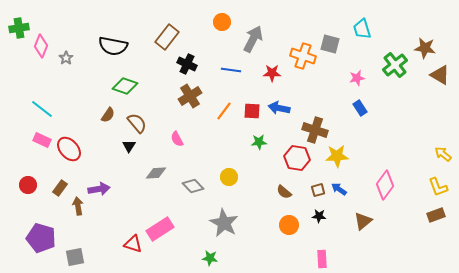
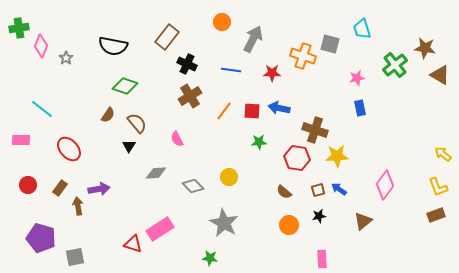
blue rectangle at (360, 108): rotated 21 degrees clockwise
pink rectangle at (42, 140): moved 21 px left; rotated 24 degrees counterclockwise
black star at (319, 216): rotated 16 degrees counterclockwise
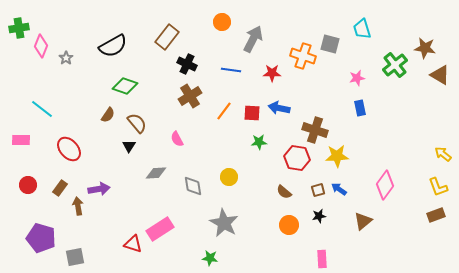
black semicircle at (113, 46): rotated 40 degrees counterclockwise
red square at (252, 111): moved 2 px down
gray diamond at (193, 186): rotated 35 degrees clockwise
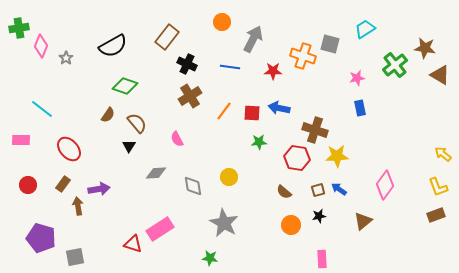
cyan trapezoid at (362, 29): moved 3 px right; rotated 75 degrees clockwise
blue line at (231, 70): moved 1 px left, 3 px up
red star at (272, 73): moved 1 px right, 2 px up
brown rectangle at (60, 188): moved 3 px right, 4 px up
orange circle at (289, 225): moved 2 px right
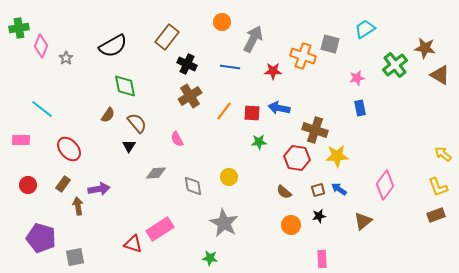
green diamond at (125, 86): rotated 60 degrees clockwise
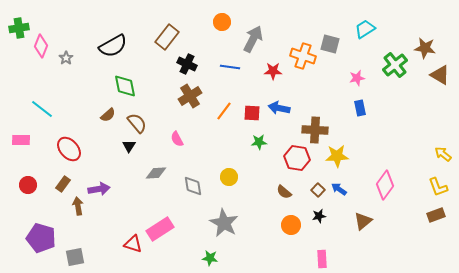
brown semicircle at (108, 115): rotated 14 degrees clockwise
brown cross at (315, 130): rotated 15 degrees counterclockwise
brown square at (318, 190): rotated 32 degrees counterclockwise
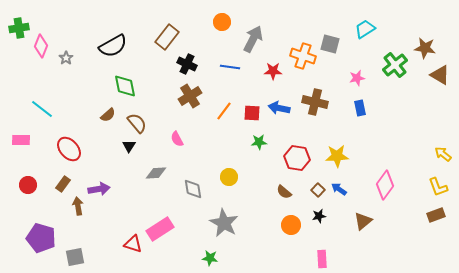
brown cross at (315, 130): moved 28 px up; rotated 10 degrees clockwise
gray diamond at (193, 186): moved 3 px down
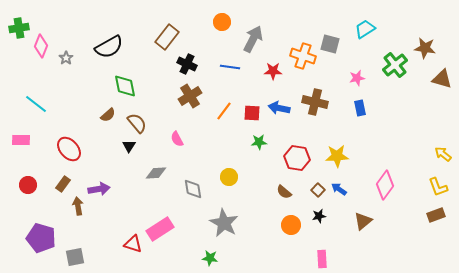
black semicircle at (113, 46): moved 4 px left, 1 px down
brown triangle at (440, 75): moved 2 px right, 4 px down; rotated 15 degrees counterclockwise
cyan line at (42, 109): moved 6 px left, 5 px up
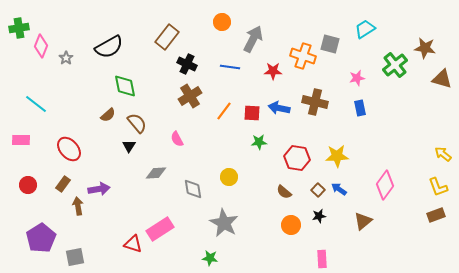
purple pentagon at (41, 238): rotated 24 degrees clockwise
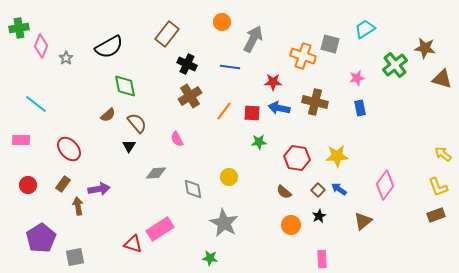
brown rectangle at (167, 37): moved 3 px up
red star at (273, 71): moved 11 px down
black star at (319, 216): rotated 16 degrees counterclockwise
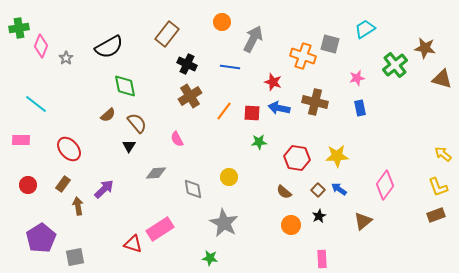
red star at (273, 82): rotated 18 degrees clockwise
purple arrow at (99, 189): moved 5 px right; rotated 35 degrees counterclockwise
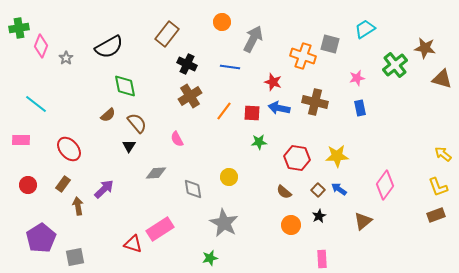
green star at (210, 258): rotated 21 degrees counterclockwise
